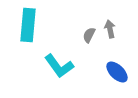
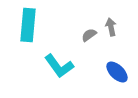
gray arrow: moved 1 px right, 2 px up
gray semicircle: rotated 28 degrees clockwise
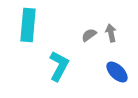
gray arrow: moved 6 px down
cyan L-shape: rotated 116 degrees counterclockwise
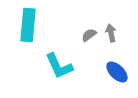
cyan L-shape: rotated 128 degrees clockwise
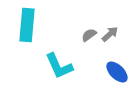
cyan rectangle: moved 1 px left
gray arrow: moved 1 px left, 1 px down; rotated 60 degrees clockwise
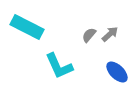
cyan rectangle: moved 2 px down; rotated 68 degrees counterclockwise
gray semicircle: rotated 14 degrees counterclockwise
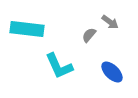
cyan rectangle: moved 2 px down; rotated 20 degrees counterclockwise
gray arrow: moved 12 px up; rotated 78 degrees clockwise
blue ellipse: moved 5 px left
